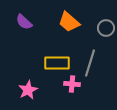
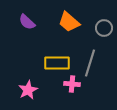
purple semicircle: moved 3 px right
gray circle: moved 2 px left
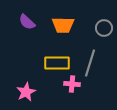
orange trapezoid: moved 6 px left, 3 px down; rotated 40 degrees counterclockwise
pink star: moved 2 px left, 2 px down
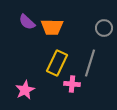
orange trapezoid: moved 11 px left, 2 px down
yellow rectangle: rotated 65 degrees counterclockwise
pink star: moved 1 px left, 2 px up
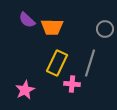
purple semicircle: moved 2 px up
gray circle: moved 1 px right, 1 px down
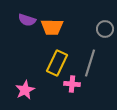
purple semicircle: rotated 24 degrees counterclockwise
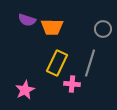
gray circle: moved 2 px left
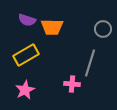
yellow rectangle: moved 31 px left, 8 px up; rotated 35 degrees clockwise
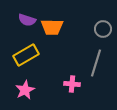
gray line: moved 6 px right
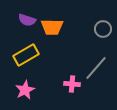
gray line: moved 5 px down; rotated 24 degrees clockwise
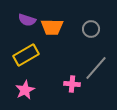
gray circle: moved 12 px left
